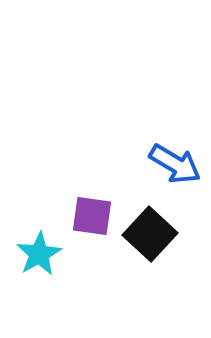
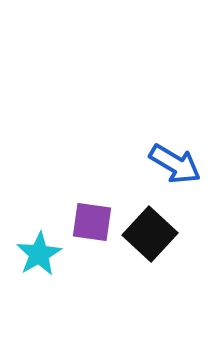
purple square: moved 6 px down
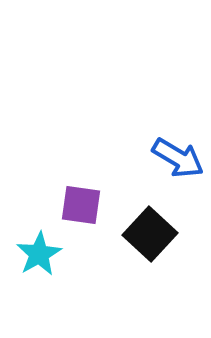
blue arrow: moved 3 px right, 6 px up
purple square: moved 11 px left, 17 px up
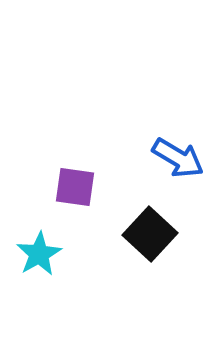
purple square: moved 6 px left, 18 px up
